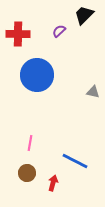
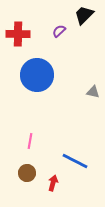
pink line: moved 2 px up
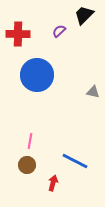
brown circle: moved 8 px up
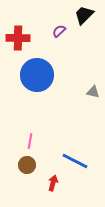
red cross: moved 4 px down
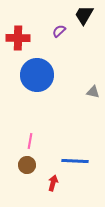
black trapezoid: rotated 15 degrees counterclockwise
blue line: rotated 24 degrees counterclockwise
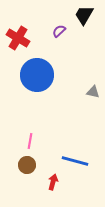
red cross: rotated 30 degrees clockwise
blue line: rotated 12 degrees clockwise
red arrow: moved 1 px up
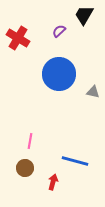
blue circle: moved 22 px right, 1 px up
brown circle: moved 2 px left, 3 px down
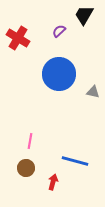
brown circle: moved 1 px right
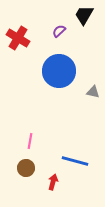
blue circle: moved 3 px up
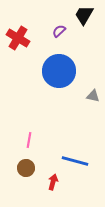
gray triangle: moved 4 px down
pink line: moved 1 px left, 1 px up
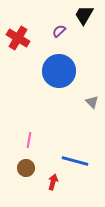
gray triangle: moved 1 px left, 6 px down; rotated 32 degrees clockwise
